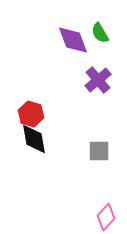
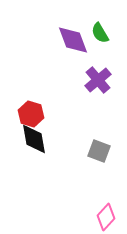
gray square: rotated 20 degrees clockwise
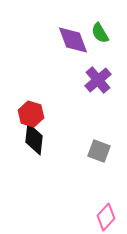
black diamond: rotated 16 degrees clockwise
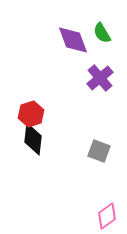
green semicircle: moved 2 px right
purple cross: moved 2 px right, 2 px up
red hexagon: rotated 25 degrees clockwise
black diamond: moved 1 px left
pink diamond: moved 1 px right, 1 px up; rotated 12 degrees clockwise
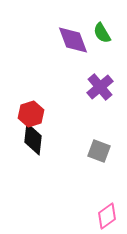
purple cross: moved 9 px down
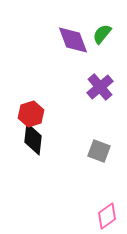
green semicircle: moved 1 px down; rotated 70 degrees clockwise
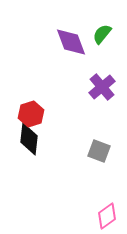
purple diamond: moved 2 px left, 2 px down
purple cross: moved 2 px right
black diamond: moved 4 px left
